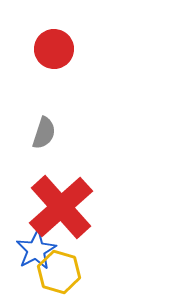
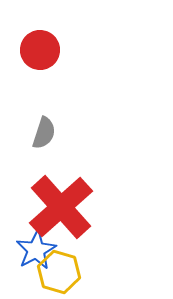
red circle: moved 14 px left, 1 px down
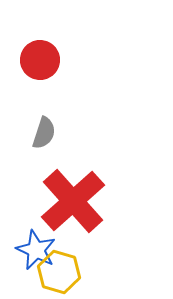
red circle: moved 10 px down
red cross: moved 12 px right, 6 px up
blue star: rotated 18 degrees counterclockwise
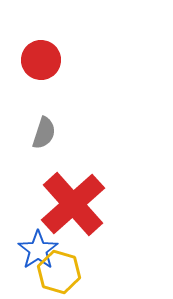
red circle: moved 1 px right
red cross: moved 3 px down
blue star: moved 2 px right; rotated 12 degrees clockwise
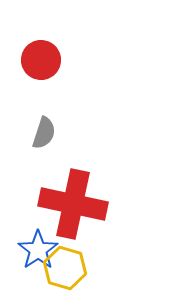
red cross: rotated 36 degrees counterclockwise
yellow hexagon: moved 6 px right, 4 px up
